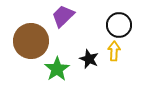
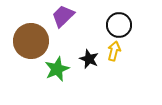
yellow arrow: rotated 12 degrees clockwise
green star: rotated 10 degrees clockwise
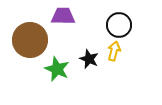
purple trapezoid: rotated 45 degrees clockwise
brown circle: moved 1 px left, 1 px up
green star: rotated 25 degrees counterclockwise
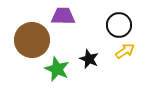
brown circle: moved 2 px right
yellow arrow: moved 11 px right; rotated 42 degrees clockwise
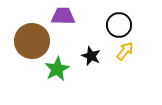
brown circle: moved 1 px down
yellow arrow: rotated 18 degrees counterclockwise
black star: moved 2 px right, 3 px up
green star: rotated 20 degrees clockwise
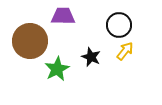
brown circle: moved 2 px left
black star: moved 1 px down
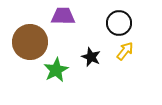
black circle: moved 2 px up
brown circle: moved 1 px down
green star: moved 1 px left, 1 px down
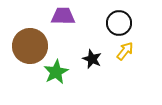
brown circle: moved 4 px down
black star: moved 1 px right, 2 px down
green star: moved 2 px down
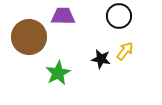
black circle: moved 7 px up
brown circle: moved 1 px left, 9 px up
black star: moved 9 px right; rotated 12 degrees counterclockwise
green star: moved 2 px right, 1 px down
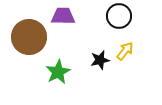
black star: moved 1 px left, 1 px down; rotated 24 degrees counterclockwise
green star: moved 1 px up
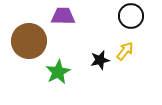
black circle: moved 12 px right
brown circle: moved 4 px down
